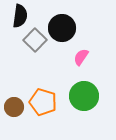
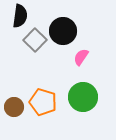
black circle: moved 1 px right, 3 px down
green circle: moved 1 px left, 1 px down
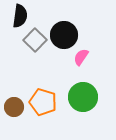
black circle: moved 1 px right, 4 px down
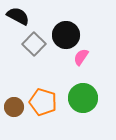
black semicircle: moved 2 px left; rotated 70 degrees counterclockwise
black circle: moved 2 px right
gray square: moved 1 px left, 4 px down
green circle: moved 1 px down
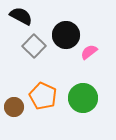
black semicircle: moved 3 px right
gray square: moved 2 px down
pink semicircle: moved 8 px right, 5 px up; rotated 18 degrees clockwise
orange pentagon: moved 6 px up; rotated 8 degrees clockwise
